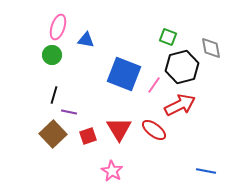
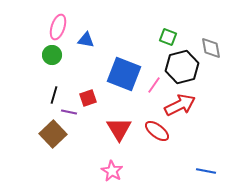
red ellipse: moved 3 px right, 1 px down
red square: moved 38 px up
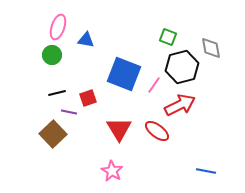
black line: moved 3 px right, 2 px up; rotated 60 degrees clockwise
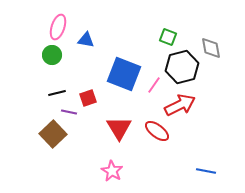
red triangle: moved 1 px up
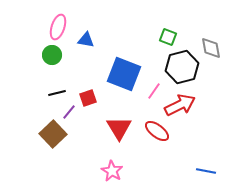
pink line: moved 6 px down
purple line: rotated 63 degrees counterclockwise
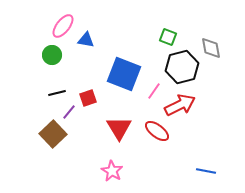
pink ellipse: moved 5 px right, 1 px up; rotated 20 degrees clockwise
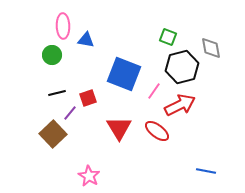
pink ellipse: rotated 40 degrees counterclockwise
purple line: moved 1 px right, 1 px down
pink star: moved 23 px left, 5 px down
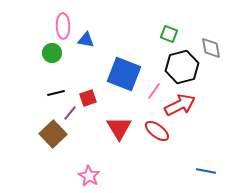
green square: moved 1 px right, 3 px up
green circle: moved 2 px up
black line: moved 1 px left
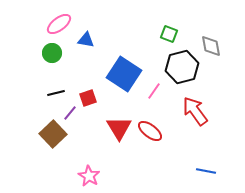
pink ellipse: moved 4 px left, 2 px up; rotated 55 degrees clockwise
gray diamond: moved 2 px up
blue square: rotated 12 degrees clockwise
red arrow: moved 15 px right, 6 px down; rotated 100 degrees counterclockwise
red ellipse: moved 7 px left
